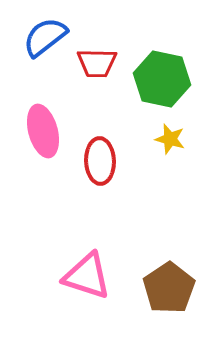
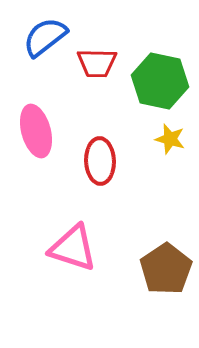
green hexagon: moved 2 px left, 2 px down
pink ellipse: moved 7 px left
pink triangle: moved 14 px left, 28 px up
brown pentagon: moved 3 px left, 19 px up
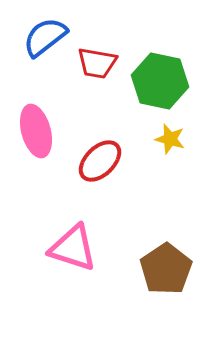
red trapezoid: rotated 9 degrees clockwise
red ellipse: rotated 48 degrees clockwise
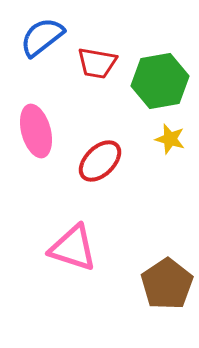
blue semicircle: moved 3 px left
green hexagon: rotated 22 degrees counterclockwise
brown pentagon: moved 1 px right, 15 px down
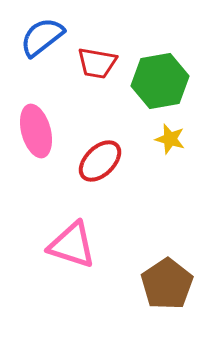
pink triangle: moved 1 px left, 3 px up
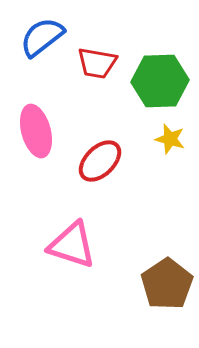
green hexagon: rotated 8 degrees clockwise
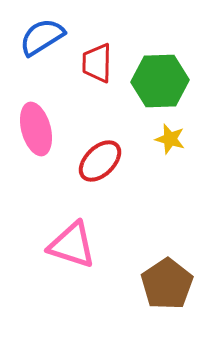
blue semicircle: rotated 6 degrees clockwise
red trapezoid: rotated 81 degrees clockwise
pink ellipse: moved 2 px up
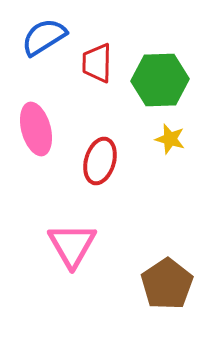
blue semicircle: moved 2 px right
green hexagon: moved 1 px up
red ellipse: rotated 30 degrees counterclockwise
pink triangle: rotated 42 degrees clockwise
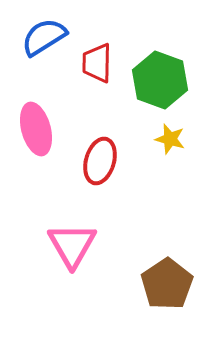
green hexagon: rotated 22 degrees clockwise
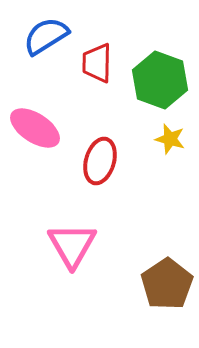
blue semicircle: moved 2 px right, 1 px up
pink ellipse: moved 1 px left, 1 px up; rotated 42 degrees counterclockwise
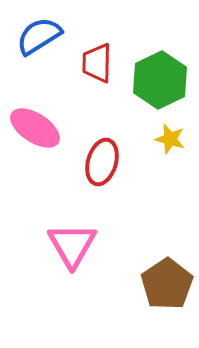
blue semicircle: moved 7 px left
green hexagon: rotated 14 degrees clockwise
red ellipse: moved 2 px right, 1 px down
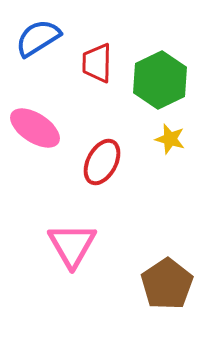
blue semicircle: moved 1 px left, 2 px down
red ellipse: rotated 12 degrees clockwise
